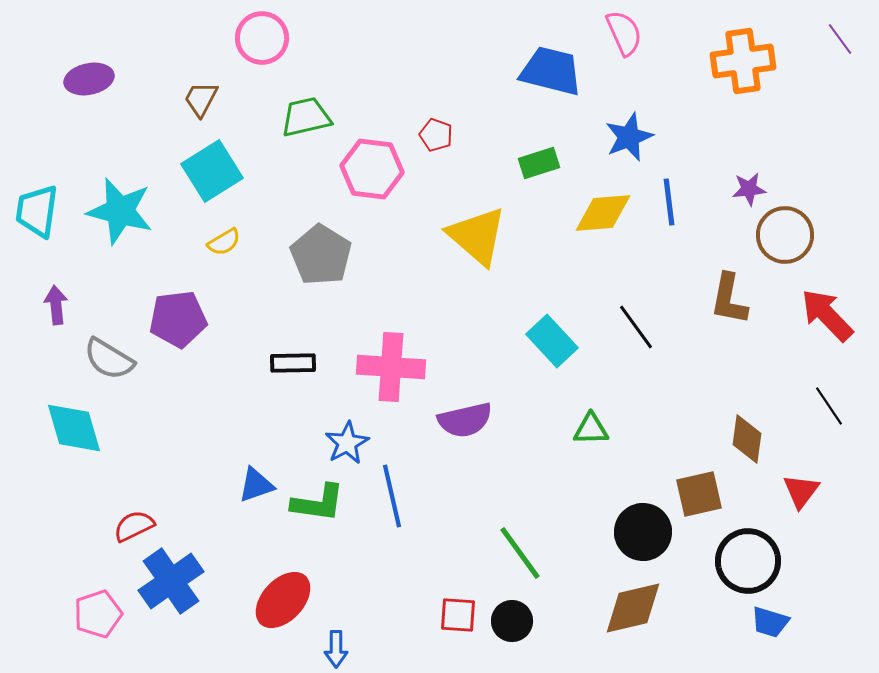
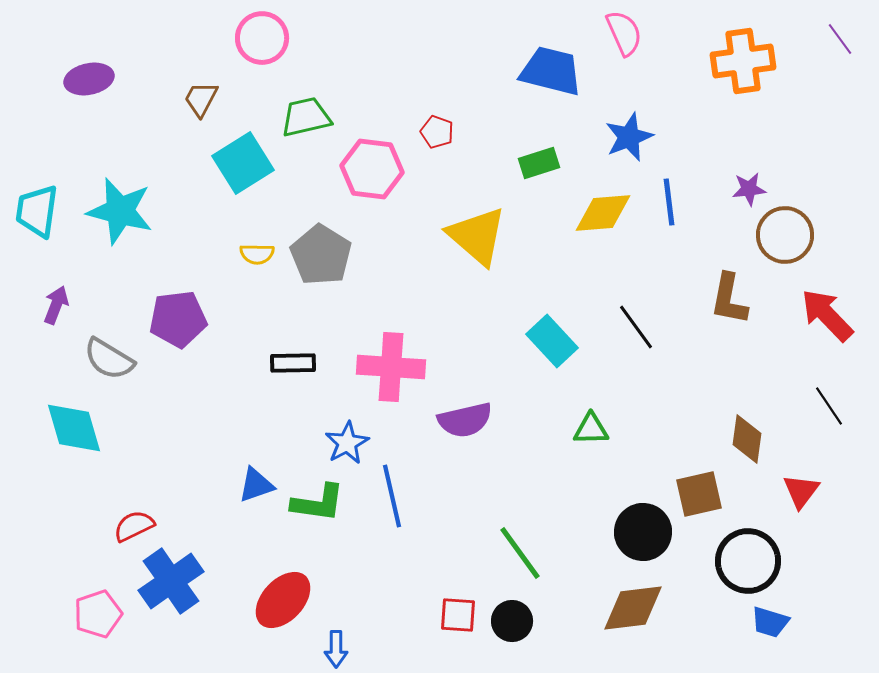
red pentagon at (436, 135): moved 1 px right, 3 px up
cyan square at (212, 171): moved 31 px right, 8 px up
yellow semicircle at (224, 242): moved 33 px right, 12 px down; rotated 32 degrees clockwise
purple arrow at (56, 305): rotated 27 degrees clockwise
brown diamond at (633, 608): rotated 6 degrees clockwise
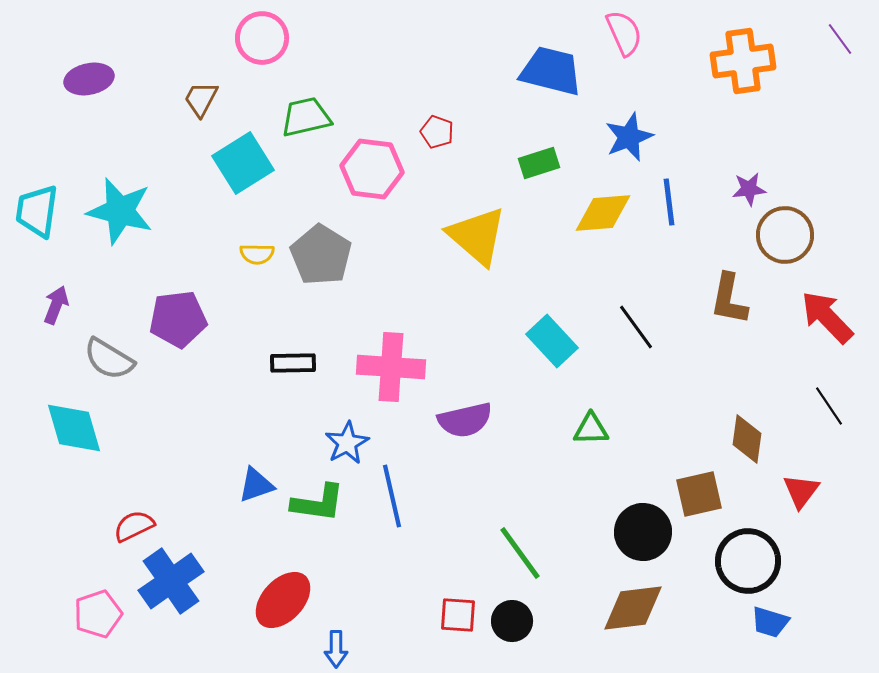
red arrow at (827, 315): moved 2 px down
